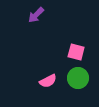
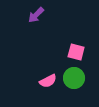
green circle: moved 4 px left
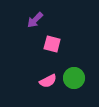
purple arrow: moved 1 px left, 5 px down
pink square: moved 24 px left, 8 px up
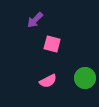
green circle: moved 11 px right
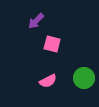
purple arrow: moved 1 px right, 1 px down
green circle: moved 1 px left
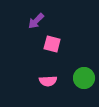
pink semicircle: rotated 24 degrees clockwise
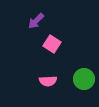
pink square: rotated 18 degrees clockwise
green circle: moved 1 px down
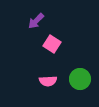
green circle: moved 4 px left
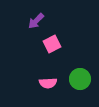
pink square: rotated 30 degrees clockwise
pink semicircle: moved 2 px down
